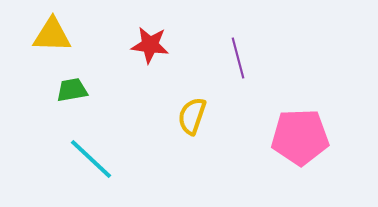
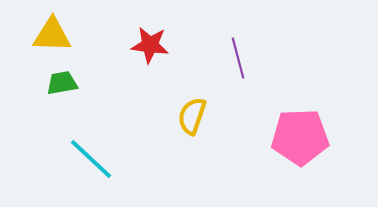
green trapezoid: moved 10 px left, 7 px up
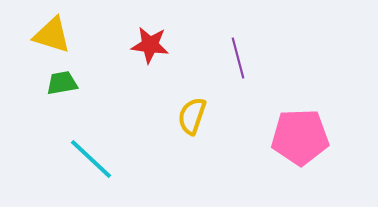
yellow triangle: rotated 15 degrees clockwise
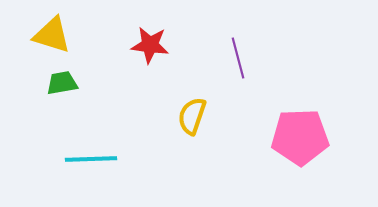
cyan line: rotated 45 degrees counterclockwise
